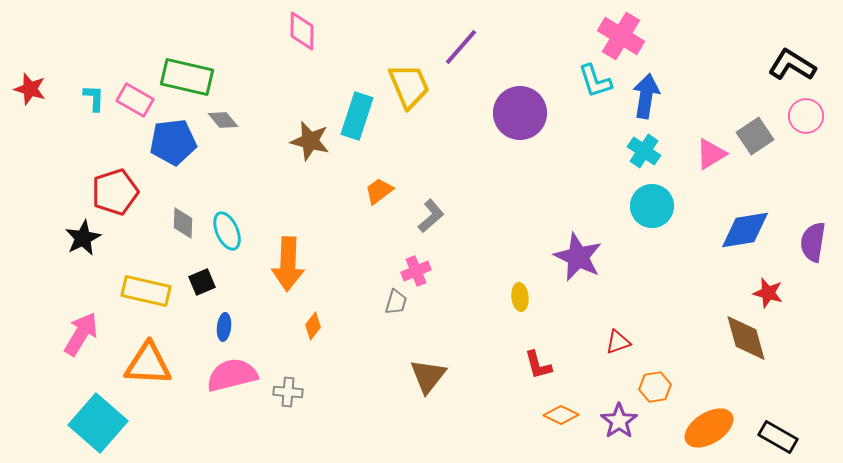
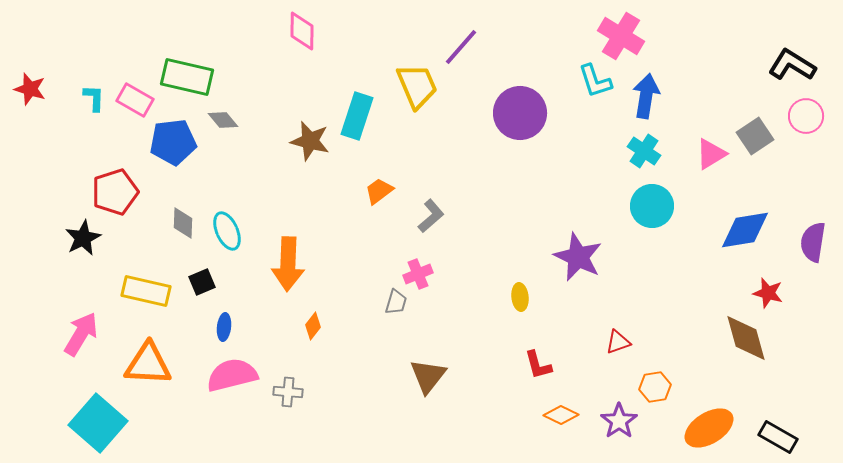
yellow trapezoid at (409, 86): moved 8 px right
pink cross at (416, 271): moved 2 px right, 3 px down
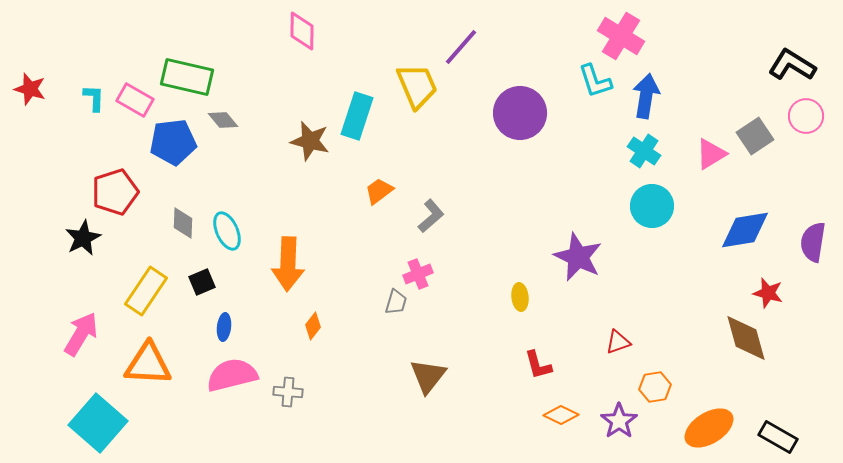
yellow rectangle at (146, 291): rotated 69 degrees counterclockwise
